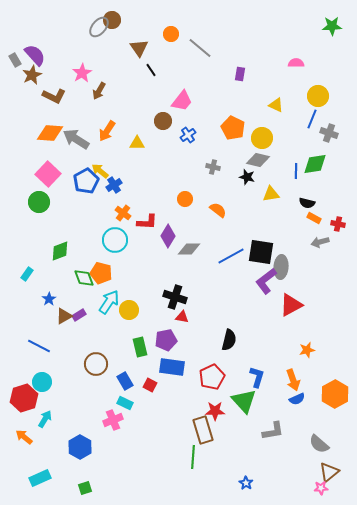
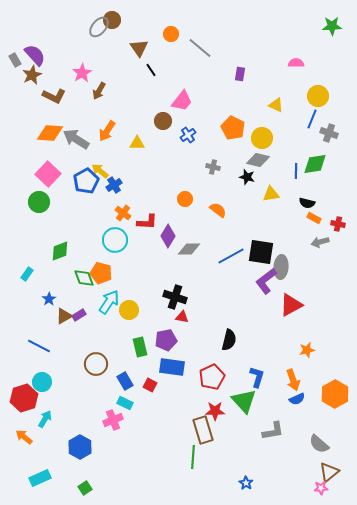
green square at (85, 488): rotated 16 degrees counterclockwise
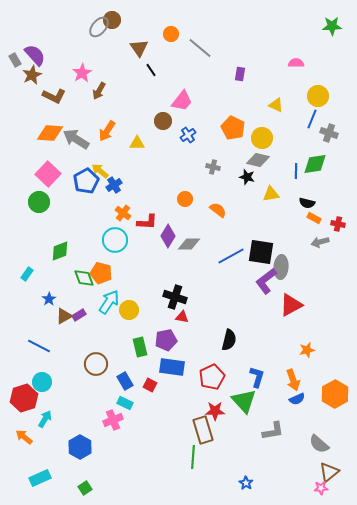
gray diamond at (189, 249): moved 5 px up
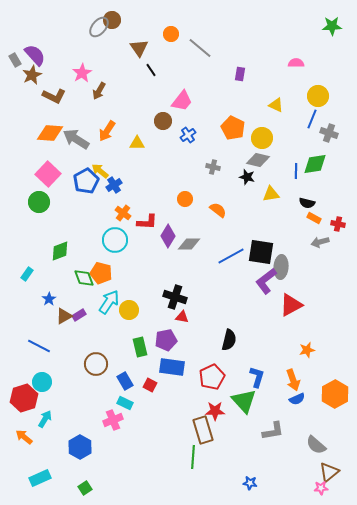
gray semicircle at (319, 444): moved 3 px left, 1 px down
blue star at (246, 483): moved 4 px right; rotated 24 degrees counterclockwise
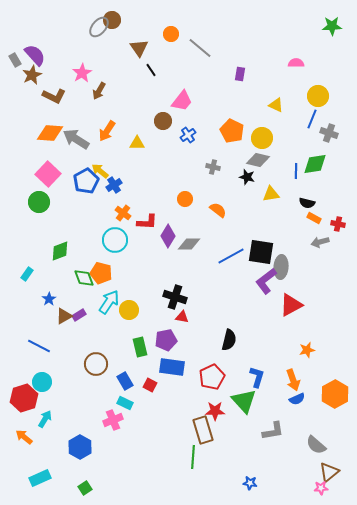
orange pentagon at (233, 128): moved 1 px left, 3 px down
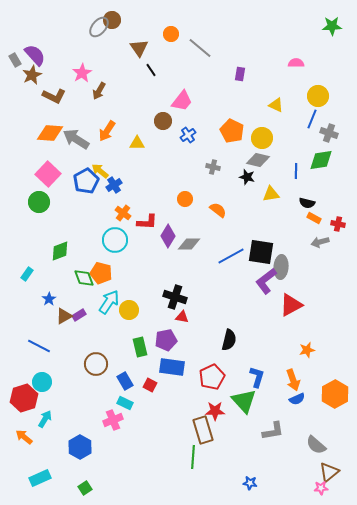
green diamond at (315, 164): moved 6 px right, 4 px up
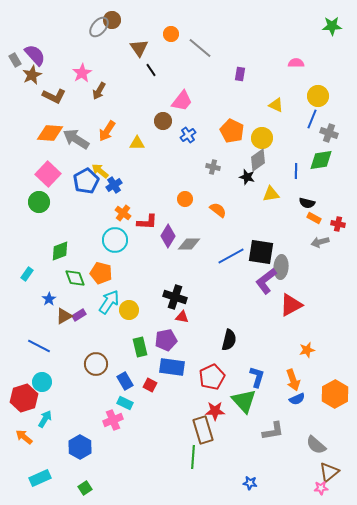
gray diamond at (258, 160): rotated 50 degrees counterclockwise
green diamond at (84, 278): moved 9 px left
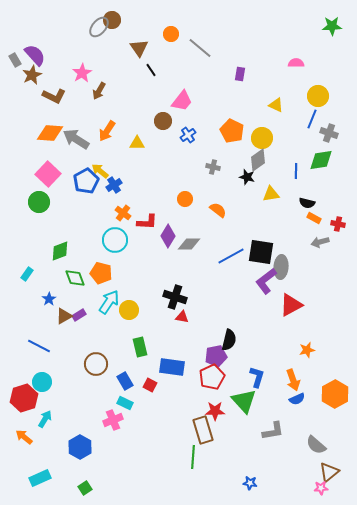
purple pentagon at (166, 340): moved 50 px right, 16 px down
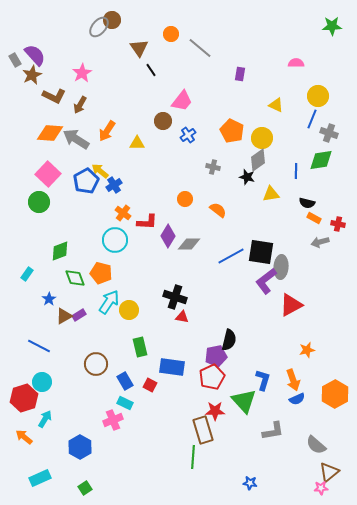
brown arrow at (99, 91): moved 19 px left, 14 px down
blue L-shape at (257, 377): moved 6 px right, 3 px down
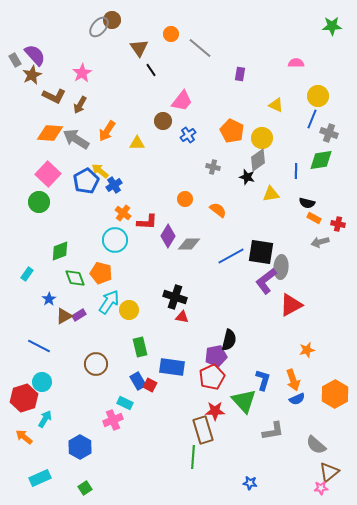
blue rectangle at (125, 381): moved 13 px right
